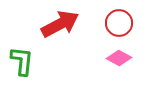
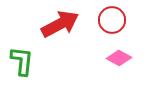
red circle: moved 7 px left, 3 px up
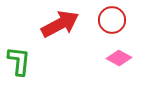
green L-shape: moved 3 px left
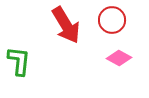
red arrow: moved 6 px right, 1 px down; rotated 87 degrees clockwise
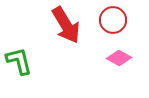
red circle: moved 1 px right
green L-shape: rotated 20 degrees counterclockwise
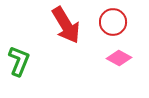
red circle: moved 2 px down
green L-shape: rotated 36 degrees clockwise
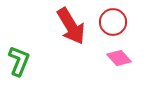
red arrow: moved 5 px right, 1 px down
pink diamond: rotated 20 degrees clockwise
